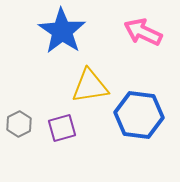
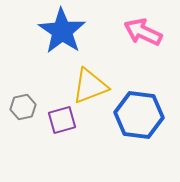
yellow triangle: rotated 12 degrees counterclockwise
gray hexagon: moved 4 px right, 17 px up; rotated 15 degrees clockwise
purple square: moved 8 px up
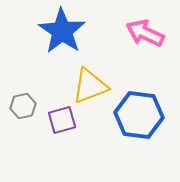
pink arrow: moved 2 px right, 1 px down
gray hexagon: moved 1 px up
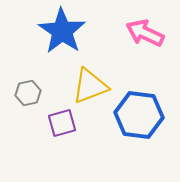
gray hexagon: moved 5 px right, 13 px up
purple square: moved 3 px down
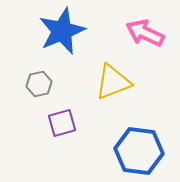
blue star: rotated 15 degrees clockwise
yellow triangle: moved 23 px right, 4 px up
gray hexagon: moved 11 px right, 9 px up
blue hexagon: moved 36 px down
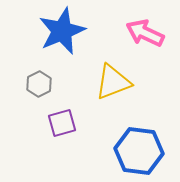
gray hexagon: rotated 15 degrees counterclockwise
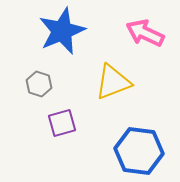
gray hexagon: rotated 15 degrees counterclockwise
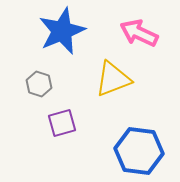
pink arrow: moved 6 px left
yellow triangle: moved 3 px up
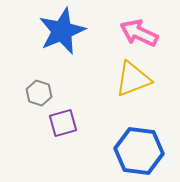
yellow triangle: moved 20 px right
gray hexagon: moved 9 px down
purple square: moved 1 px right
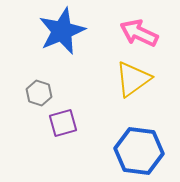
yellow triangle: rotated 15 degrees counterclockwise
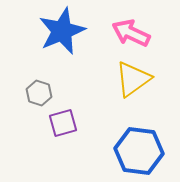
pink arrow: moved 8 px left
